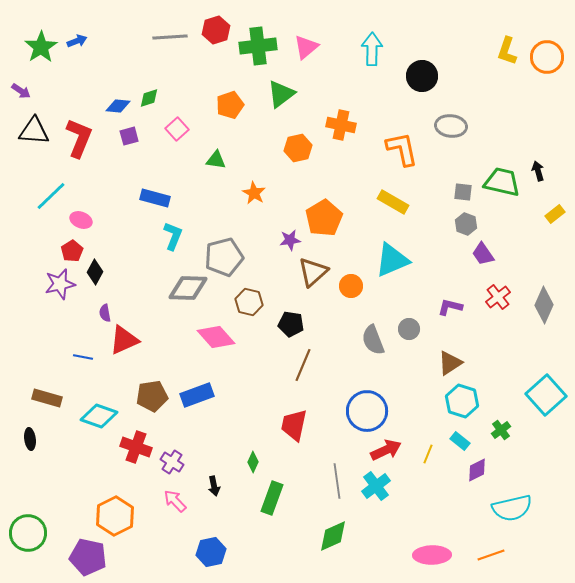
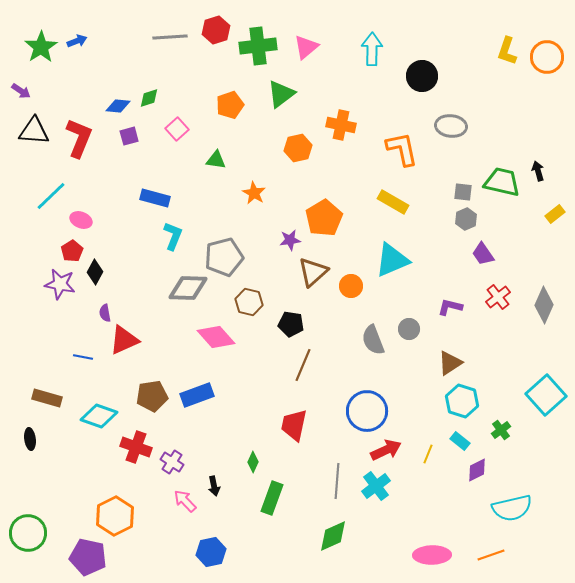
gray hexagon at (466, 224): moved 5 px up; rotated 15 degrees clockwise
purple star at (60, 284): rotated 24 degrees clockwise
gray line at (337, 481): rotated 12 degrees clockwise
pink arrow at (175, 501): moved 10 px right
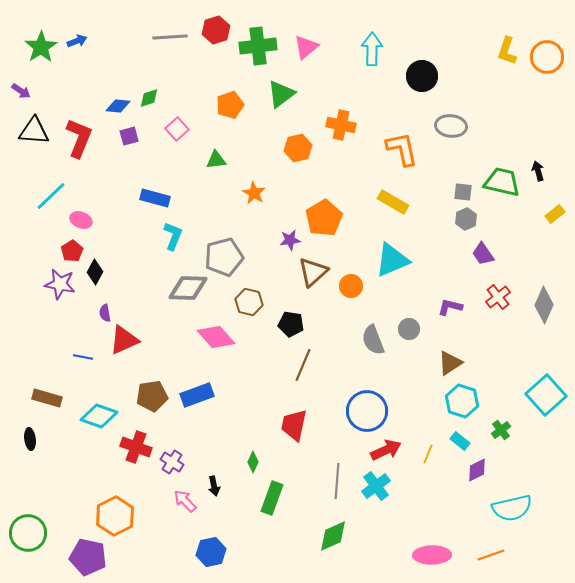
green triangle at (216, 160): rotated 15 degrees counterclockwise
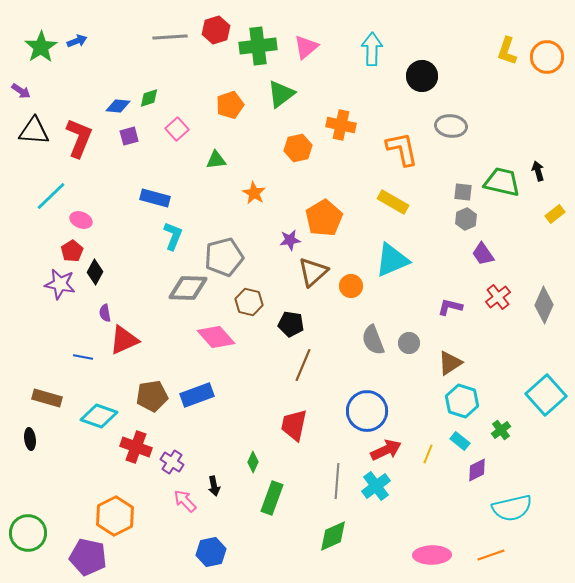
gray circle at (409, 329): moved 14 px down
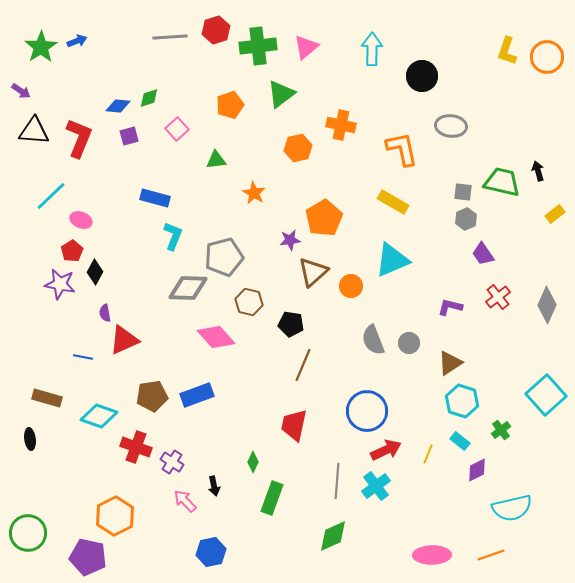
gray diamond at (544, 305): moved 3 px right
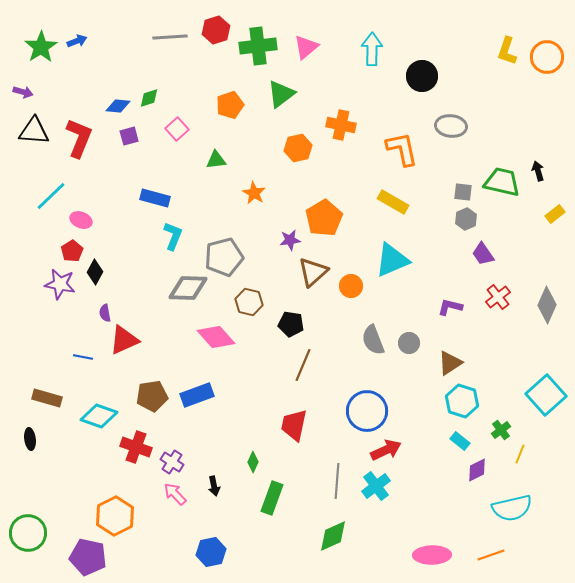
purple arrow at (21, 91): moved 2 px right, 1 px down; rotated 18 degrees counterclockwise
yellow line at (428, 454): moved 92 px right
pink arrow at (185, 501): moved 10 px left, 7 px up
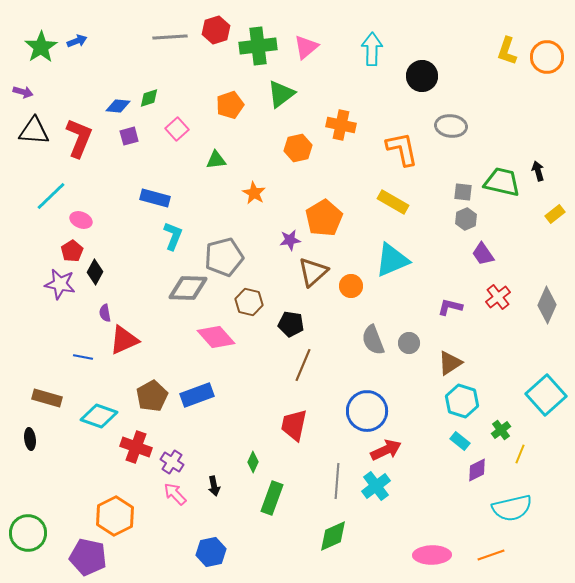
brown pentagon at (152, 396): rotated 20 degrees counterclockwise
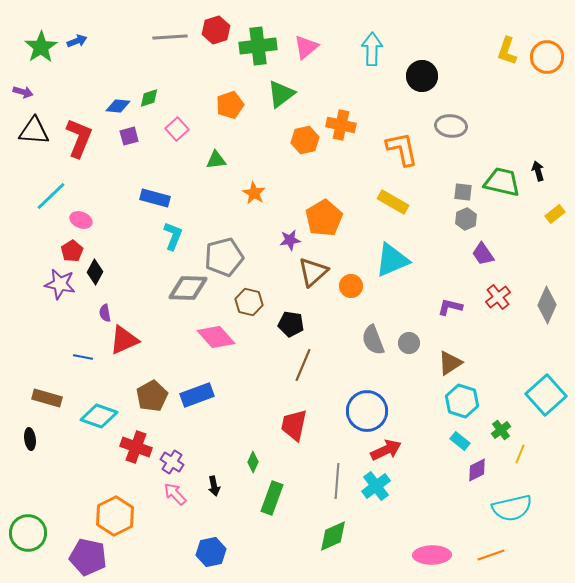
orange hexagon at (298, 148): moved 7 px right, 8 px up
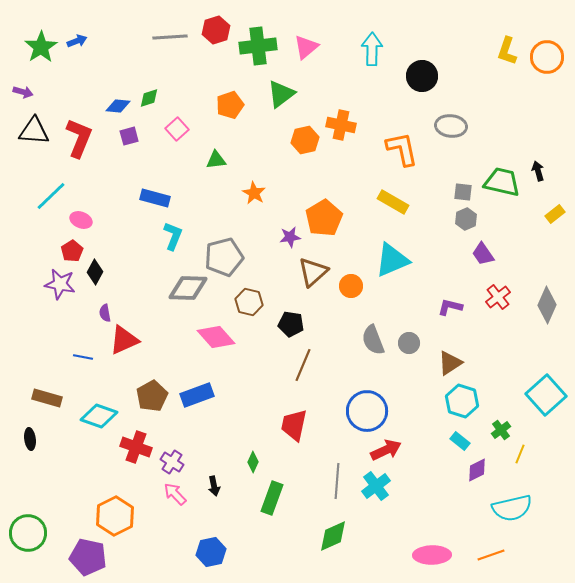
purple star at (290, 240): moved 3 px up
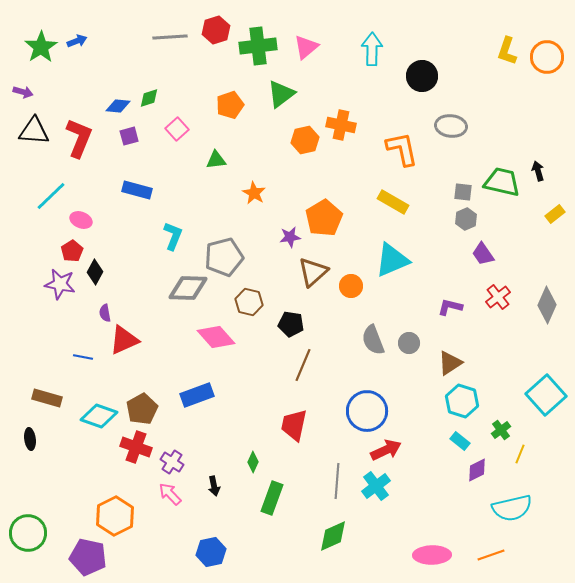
blue rectangle at (155, 198): moved 18 px left, 8 px up
brown pentagon at (152, 396): moved 10 px left, 13 px down
pink arrow at (175, 494): moved 5 px left
